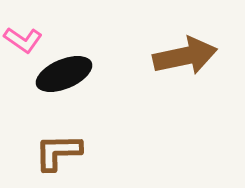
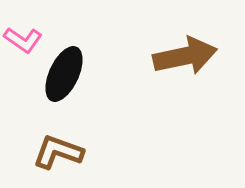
black ellipse: rotated 42 degrees counterclockwise
brown L-shape: rotated 21 degrees clockwise
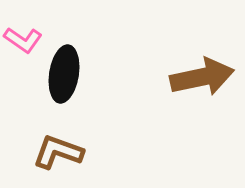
brown arrow: moved 17 px right, 21 px down
black ellipse: rotated 16 degrees counterclockwise
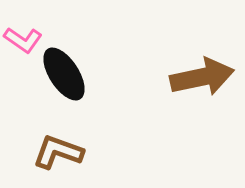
black ellipse: rotated 42 degrees counterclockwise
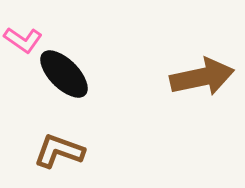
black ellipse: rotated 12 degrees counterclockwise
brown L-shape: moved 1 px right, 1 px up
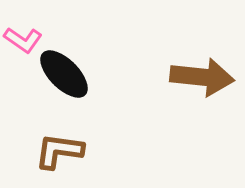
brown arrow: rotated 18 degrees clockwise
brown L-shape: rotated 12 degrees counterclockwise
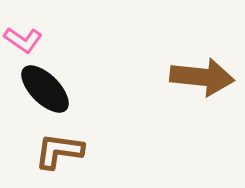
black ellipse: moved 19 px left, 15 px down
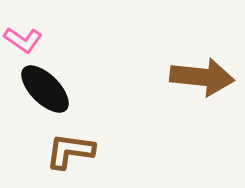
brown L-shape: moved 11 px right
